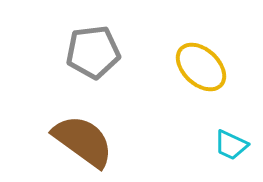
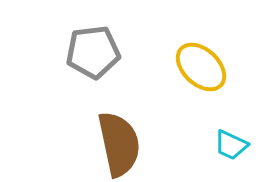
brown semicircle: moved 36 px right, 3 px down; rotated 42 degrees clockwise
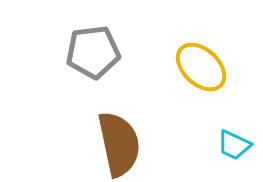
cyan trapezoid: moved 3 px right
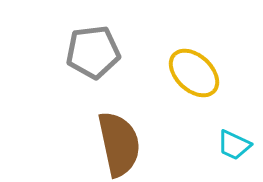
yellow ellipse: moved 7 px left, 6 px down
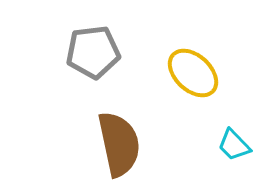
yellow ellipse: moved 1 px left
cyan trapezoid: rotated 21 degrees clockwise
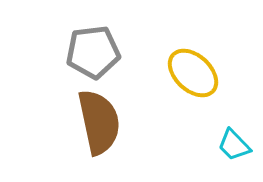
brown semicircle: moved 20 px left, 22 px up
